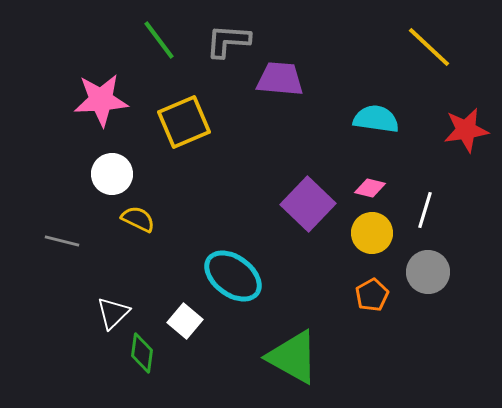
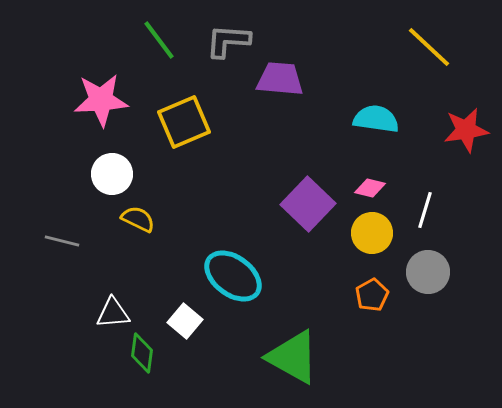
white triangle: rotated 39 degrees clockwise
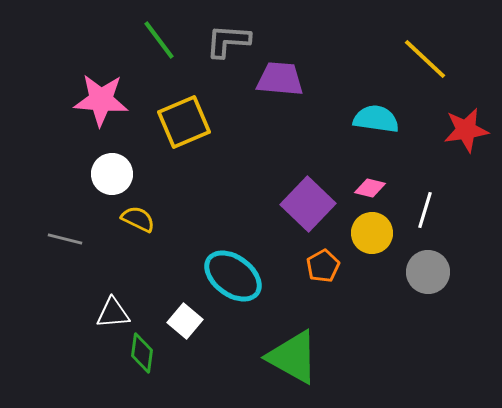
yellow line: moved 4 px left, 12 px down
pink star: rotated 8 degrees clockwise
gray line: moved 3 px right, 2 px up
orange pentagon: moved 49 px left, 29 px up
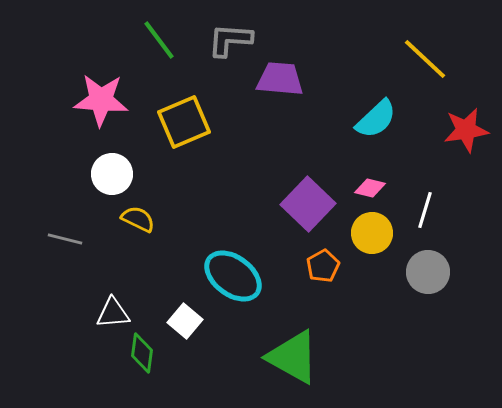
gray L-shape: moved 2 px right, 1 px up
cyan semicircle: rotated 129 degrees clockwise
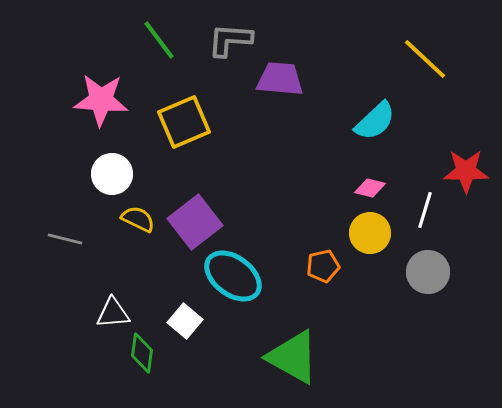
cyan semicircle: moved 1 px left, 2 px down
red star: moved 41 px down; rotated 9 degrees clockwise
purple square: moved 113 px left, 18 px down; rotated 8 degrees clockwise
yellow circle: moved 2 px left
orange pentagon: rotated 16 degrees clockwise
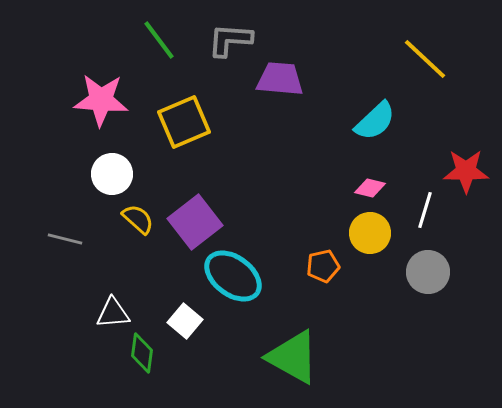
yellow semicircle: rotated 16 degrees clockwise
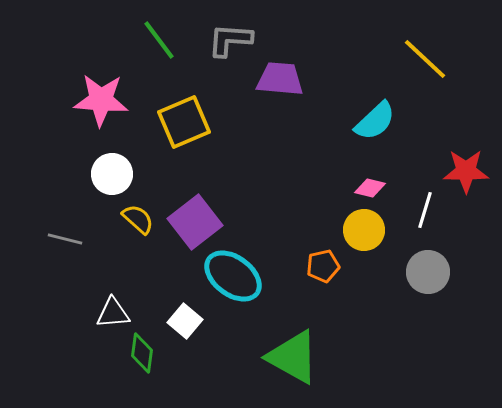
yellow circle: moved 6 px left, 3 px up
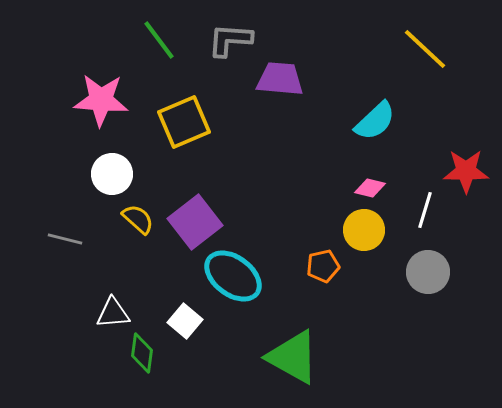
yellow line: moved 10 px up
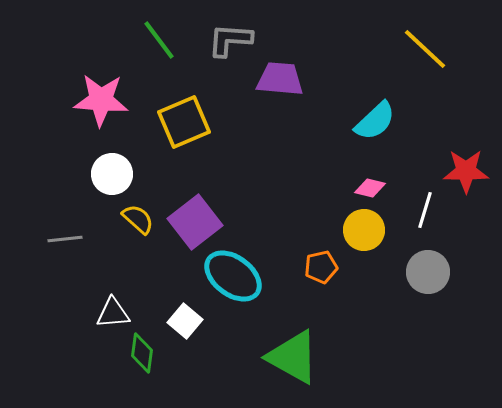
gray line: rotated 20 degrees counterclockwise
orange pentagon: moved 2 px left, 1 px down
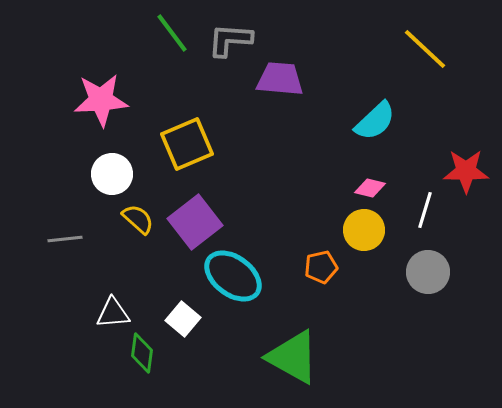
green line: moved 13 px right, 7 px up
pink star: rotated 8 degrees counterclockwise
yellow square: moved 3 px right, 22 px down
white square: moved 2 px left, 2 px up
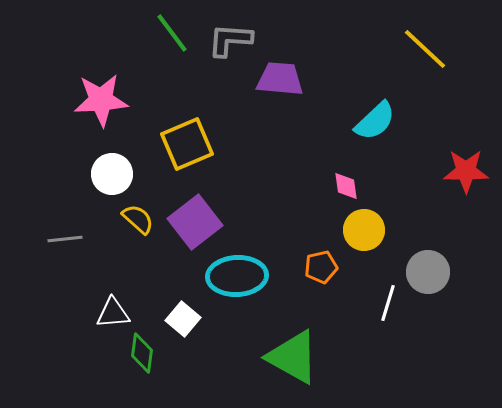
pink diamond: moved 24 px left, 2 px up; rotated 68 degrees clockwise
white line: moved 37 px left, 93 px down
cyan ellipse: moved 4 px right; rotated 40 degrees counterclockwise
